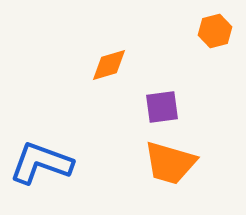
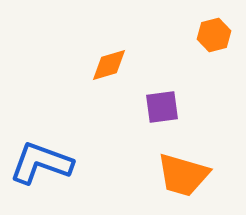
orange hexagon: moved 1 px left, 4 px down
orange trapezoid: moved 13 px right, 12 px down
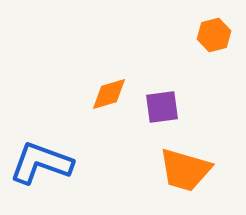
orange diamond: moved 29 px down
orange trapezoid: moved 2 px right, 5 px up
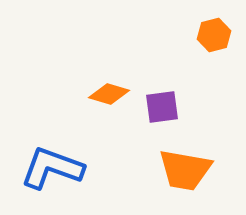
orange diamond: rotated 33 degrees clockwise
blue L-shape: moved 11 px right, 5 px down
orange trapezoid: rotated 6 degrees counterclockwise
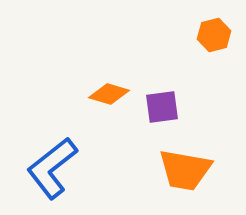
blue L-shape: rotated 58 degrees counterclockwise
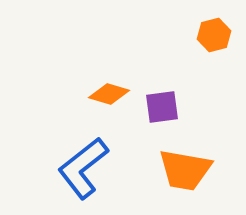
blue L-shape: moved 31 px right
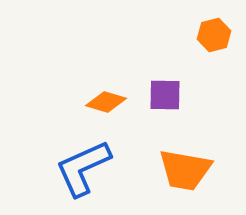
orange diamond: moved 3 px left, 8 px down
purple square: moved 3 px right, 12 px up; rotated 9 degrees clockwise
blue L-shape: rotated 14 degrees clockwise
